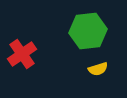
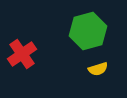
green hexagon: rotated 9 degrees counterclockwise
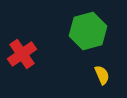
yellow semicircle: moved 4 px right, 6 px down; rotated 96 degrees counterclockwise
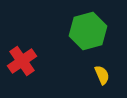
red cross: moved 7 px down
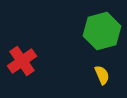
green hexagon: moved 14 px right
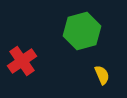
green hexagon: moved 20 px left
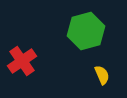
green hexagon: moved 4 px right
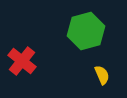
red cross: rotated 16 degrees counterclockwise
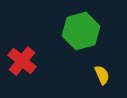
green hexagon: moved 5 px left
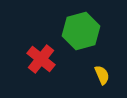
red cross: moved 19 px right, 2 px up
